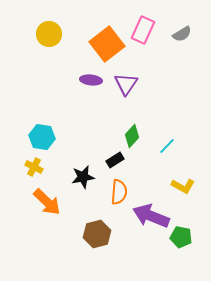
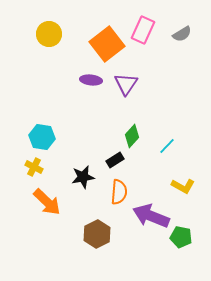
brown hexagon: rotated 12 degrees counterclockwise
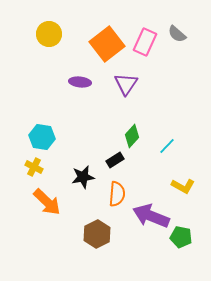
pink rectangle: moved 2 px right, 12 px down
gray semicircle: moved 5 px left; rotated 72 degrees clockwise
purple ellipse: moved 11 px left, 2 px down
orange semicircle: moved 2 px left, 2 px down
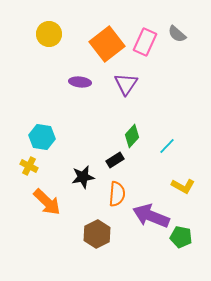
yellow cross: moved 5 px left, 1 px up
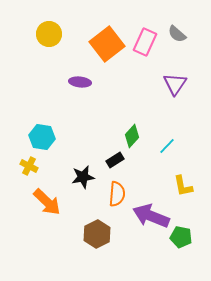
purple triangle: moved 49 px right
yellow L-shape: rotated 50 degrees clockwise
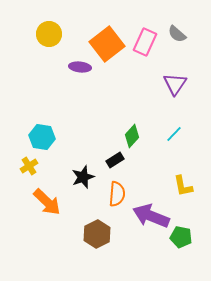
purple ellipse: moved 15 px up
cyan line: moved 7 px right, 12 px up
yellow cross: rotated 30 degrees clockwise
black star: rotated 10 degrees counterclockwise
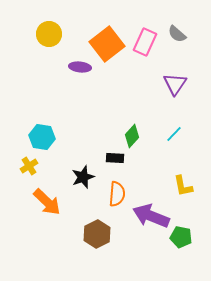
black rectangle: moved 2 px up; rotated 36 degrees clockwise
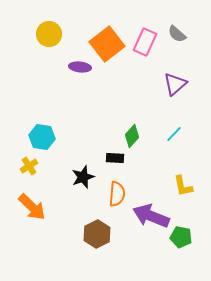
purple triangle: rotated 15 degrees clockwise
orange arrow: moved 15 px left, 5 px down
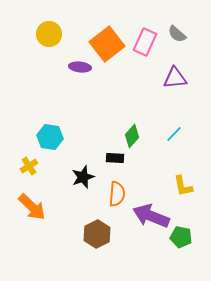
purple triangle: moved 6 px up; rotated 35 degrees clockwise
cyan hexagon: moved 8 px right
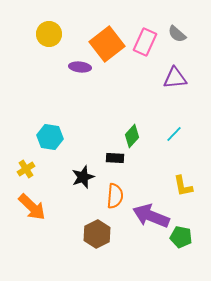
yellow cross: moved 3 px left, 3 px down
orange semicircle: moved 2 px left, 2 px down
